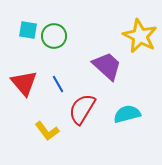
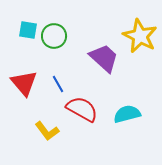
purple trapezoid: moved 3 px left, 8 px up
red semicircle: rotated 88 degrees clockwise
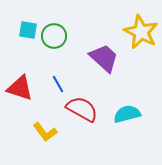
yellow star: moved 1 px right, 4 px up
red triangle: moved 4 px left, 5 px down; rotated 32 degrees counterclockwise
yellow L-shape: moved 2 px left, 1 px down
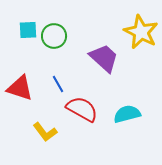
cyan square: rotated 12 degrees counterclockwise
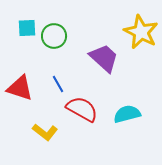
cyan square: moved 1 px left, 2 px up
yellow L-shape: rotated 15 degrees counterclockwise
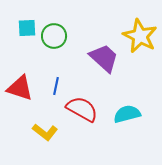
yellow star: moved 1 px left, 4 px down
blue line: moved 2 px left, 2 px down; rotated 42 degrees clockwise
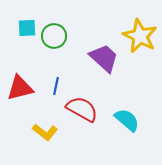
red triangle: rotated 32 degrees counterclockwise
cyan semicircle: moved 6 px down; rotated 56 degrees clockwise
